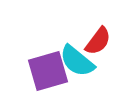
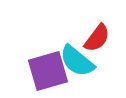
red semicircle: moved 1 px left, 3 px up
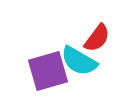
cyan semicircle: moved 2 px right; rotated 9 degrees counterclockwise
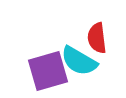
red semicircle: rotated 136 degrees clockwise
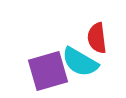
cyan semicircle: moved 1 px right, 1 px down
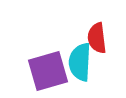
cyan semicircle: rotated 63 degrees clockwise
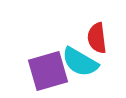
cyan semicircle: rotated 63 degrees counterclockwise
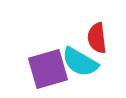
purple square: moved 2 px up
